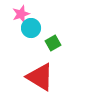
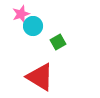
cyan circle: moved 2 px right, 2 px up
green square: moved 5 px right, 1 px up
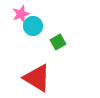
red triangle: moved 3 px left, 1 px down
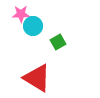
pink star: rotated 18 degrees clockwise
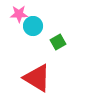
pink star: moved 2 px left
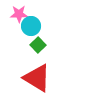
cyan circle: moved 2 px left
green square: moved 20 px left, 3 px down; rotated 14 degrees counterclockwise
